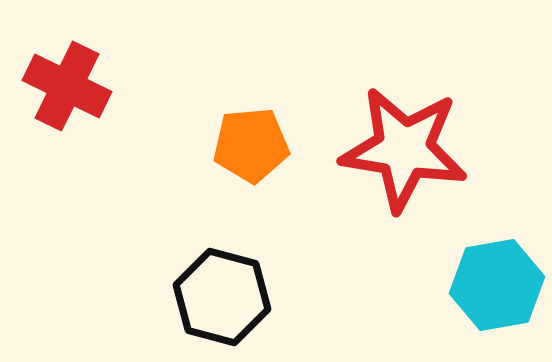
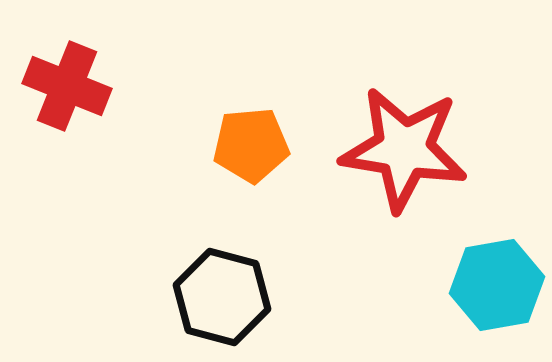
red cross: rotated 4 degrees counterclockwise
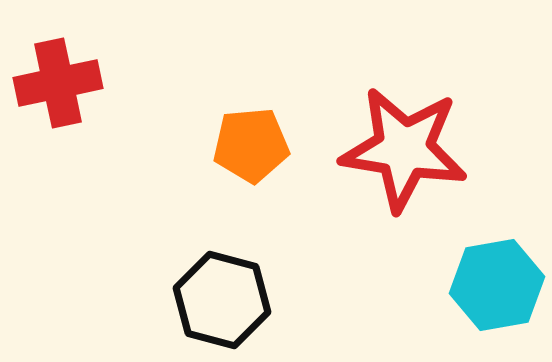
red cross: moved 9 px left, 3 px up; rotated 34 degrees counterclockwise
black hexagon: moved 3 px down
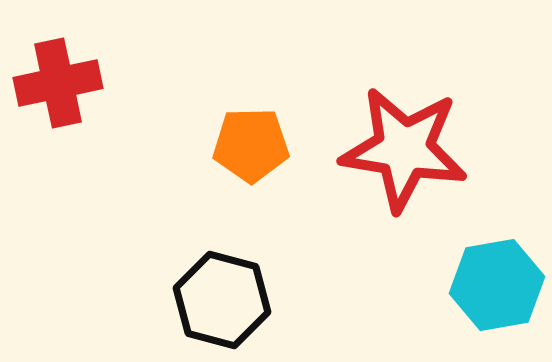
orange pentagon: rotated 4 degrees clockwise
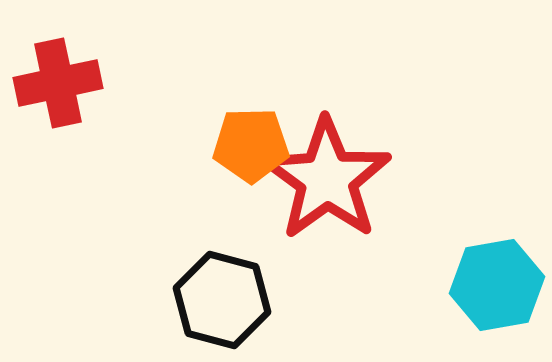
red star: moved 77 px left, 30 px down; rotated 27 degrees clockwise
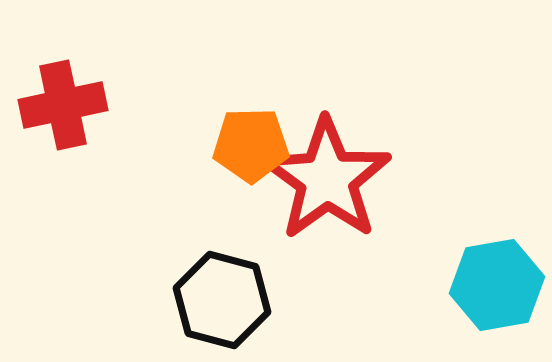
red cross: moved 5 px right, 22 px down
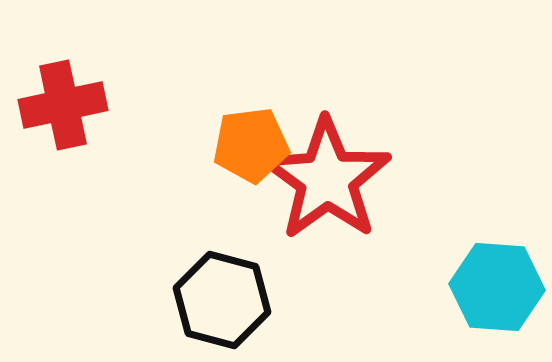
orange pentagon: rotated 6 degrees counterclockwise
cyan hexagon: moved 2 px down; rotated 14 degrees clockwise
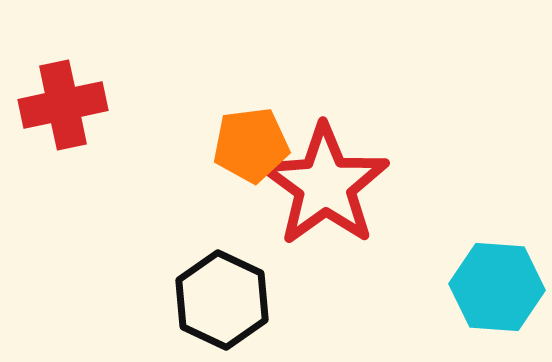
red star: moved 2 px left, 6 px down
black hexagon: rotated 10 degrees clockwise
